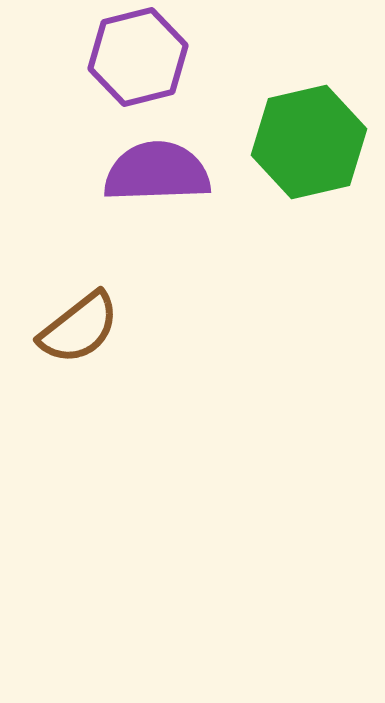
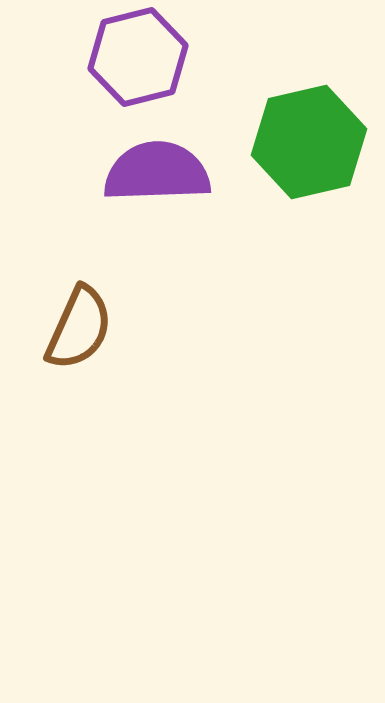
brown semicircle: rotated 28 degrees counterclockwise
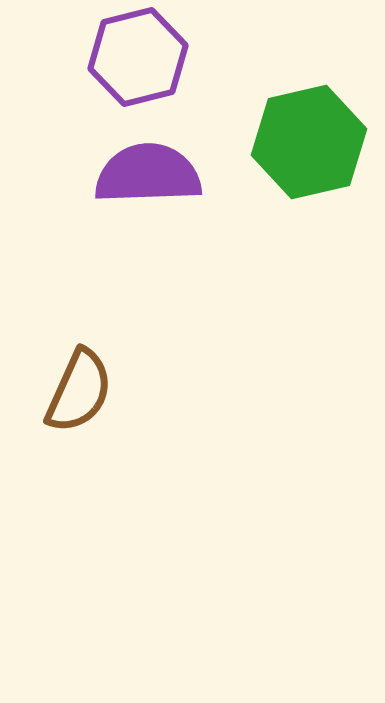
purple semicircle: moved 9 px left, 2 px down
brown semicircle: moved 63 px down
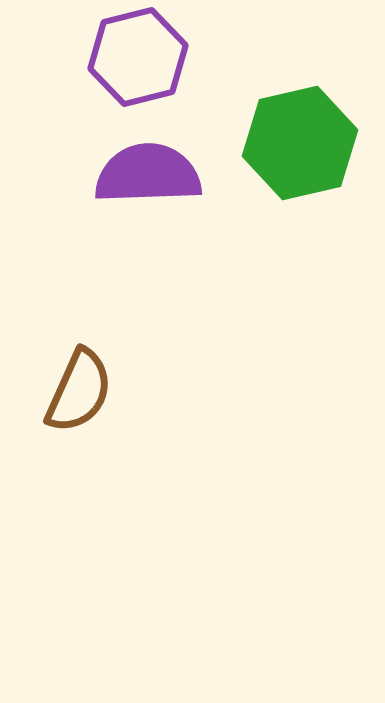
green hexagon: moved 9 px left, 1 px down
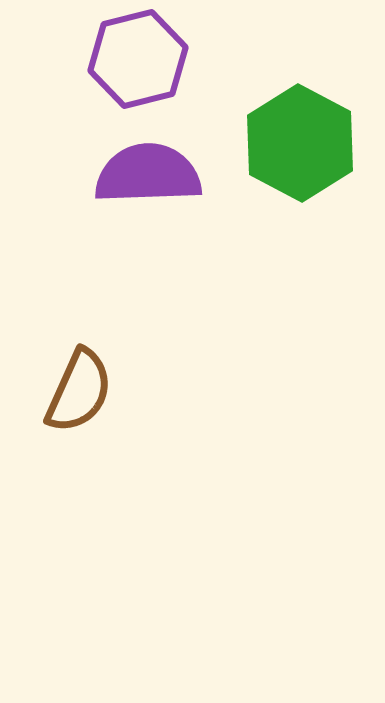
purple hexagon: moved 2 px down
green hexagon: rotated 19 degrees counterclockwise
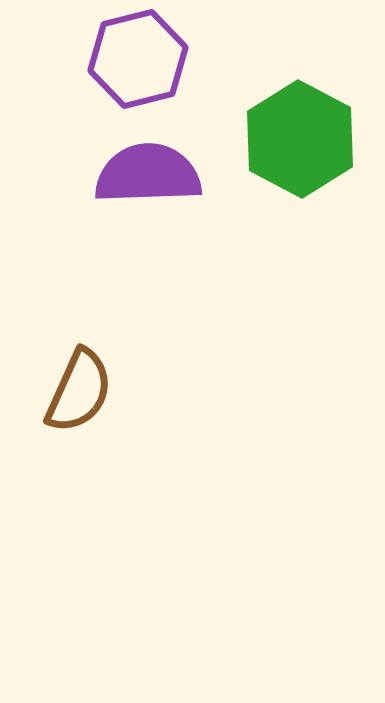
green hexagon: moved 4 px up
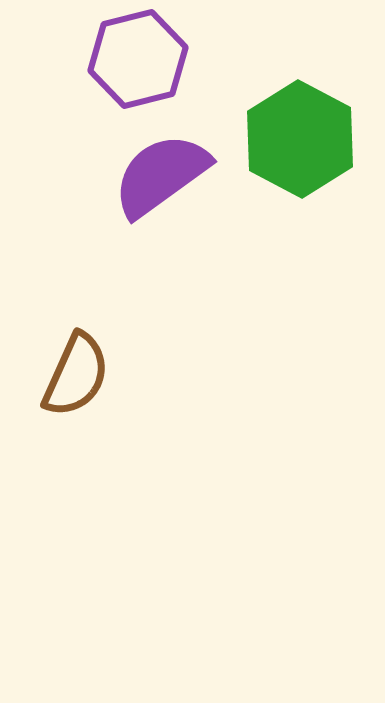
purple semicircle: moved 13 px right, 1 px down; rotated 34 degrees counterclockwise
brown semicircle: moved 3 px left, 16 px up
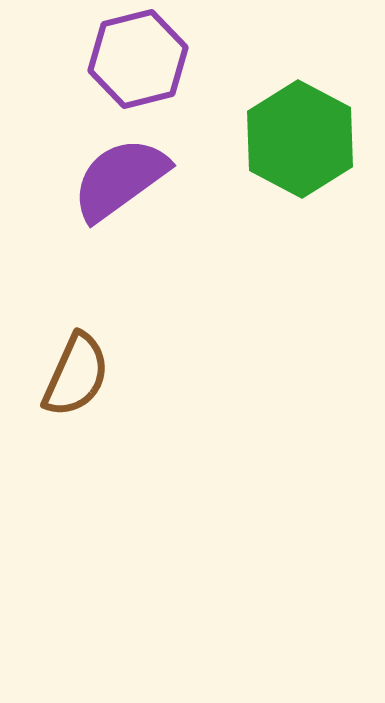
purple semicircle: moved 41 px left, 4 px down
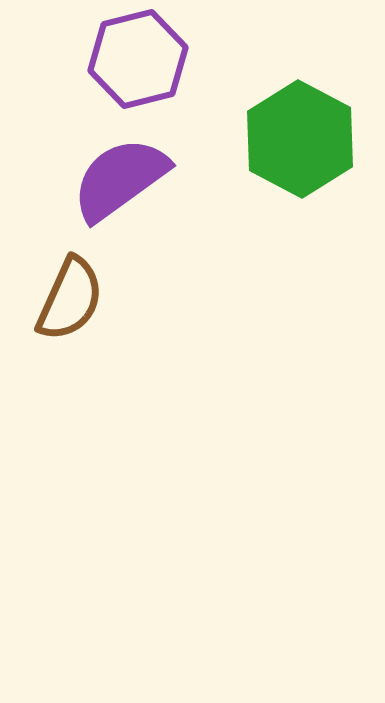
brown semicircle: moved 6 px left, 76 px up
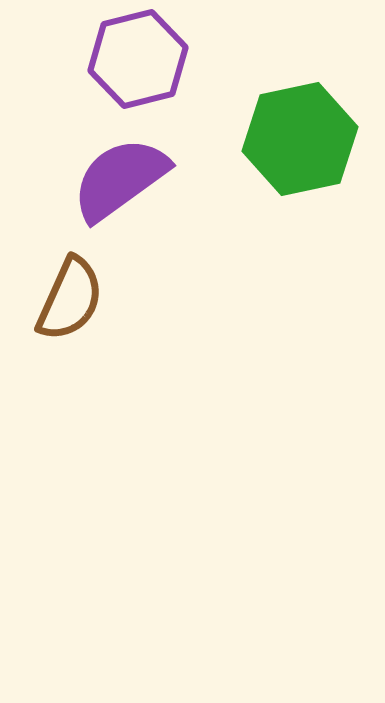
green hexagon: rotated 20 degrees clockwise
